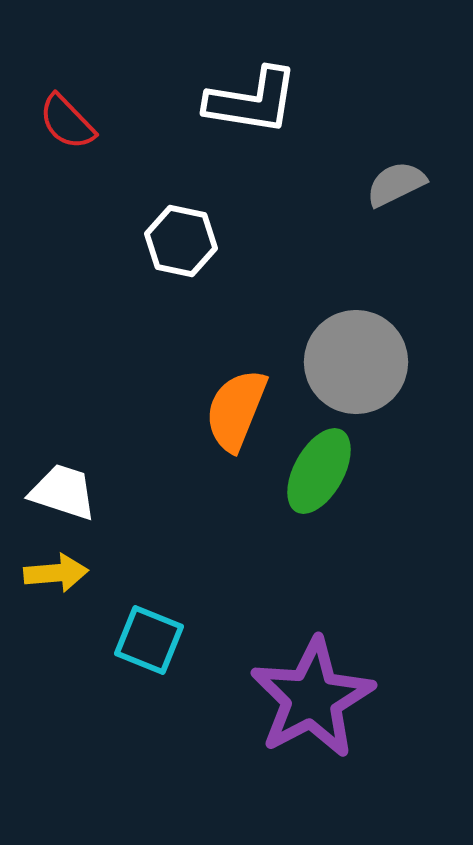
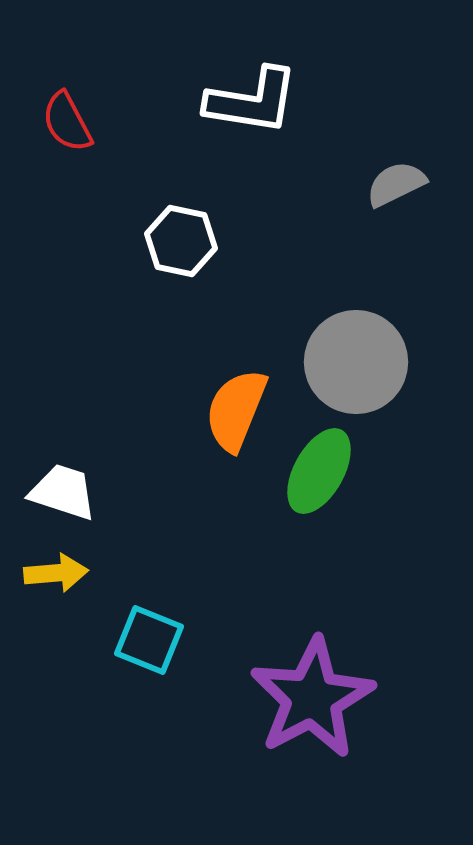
red semicircle: rotated 16 degrees clockwise
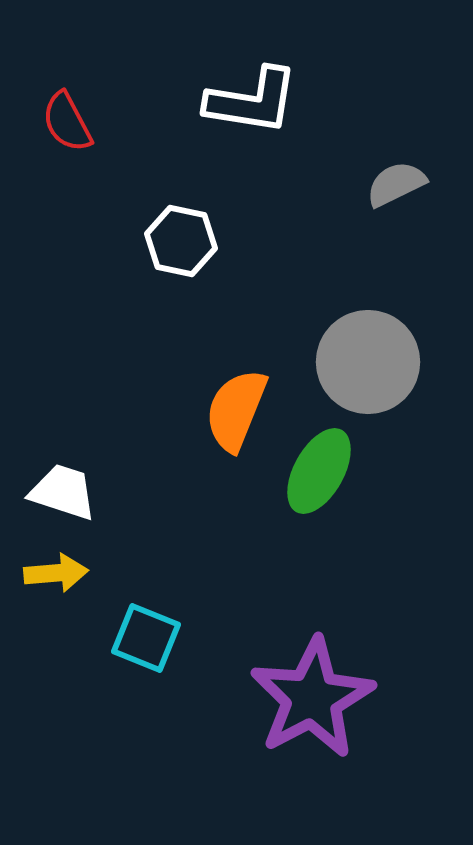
gray circle: moved 12 px right
cyan square: moved 3 px left, 2 px up
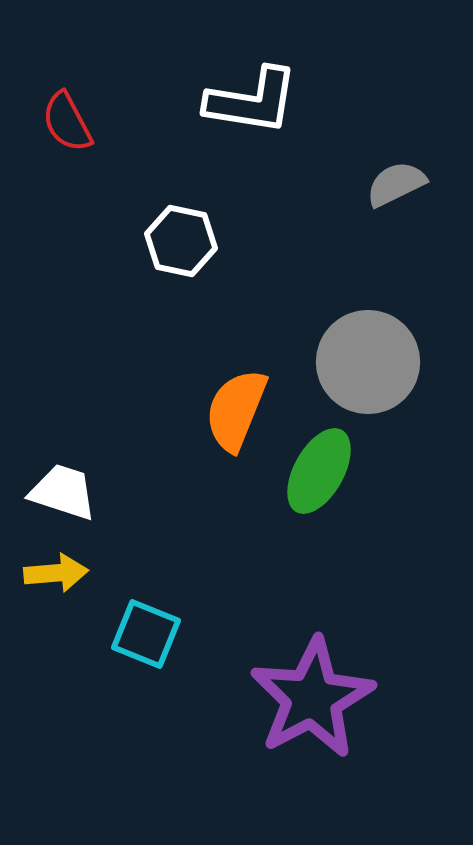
cyan square: moved 4 px up
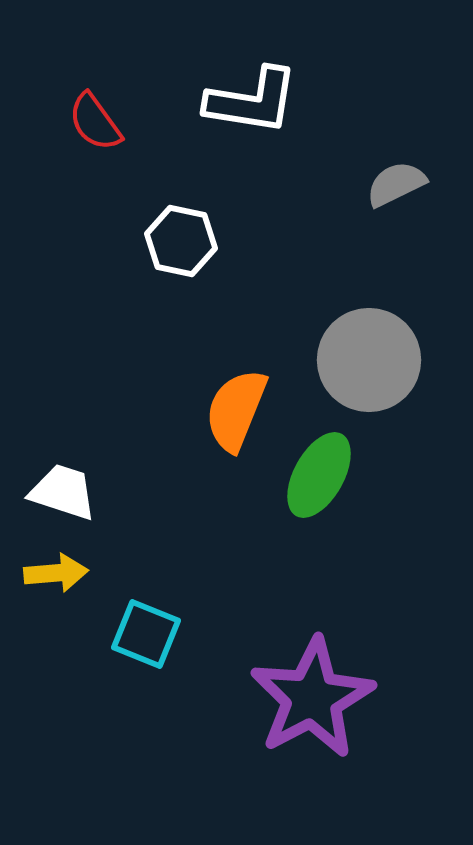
red semicircle: moved 28 px right; rotated 8 degrees counterclockwise
gray circle: moved 1 px right, 2 px up
green ellipse: moved 4 px down
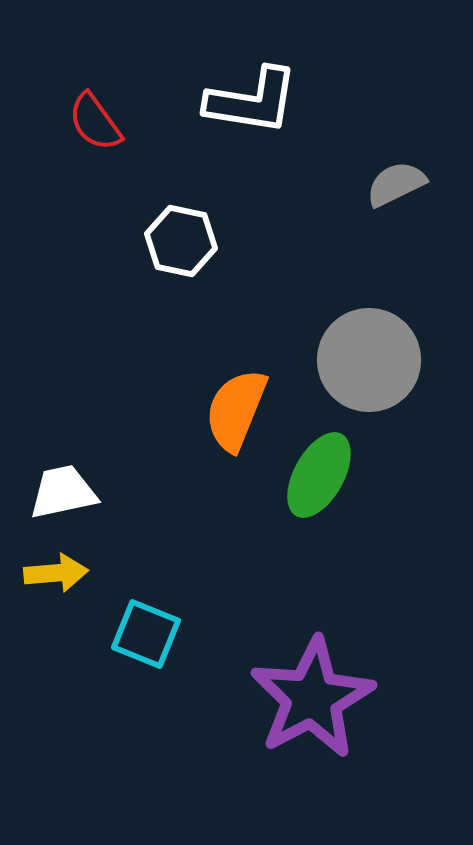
white trapezoid: rotated 30 degrees counterclockwise
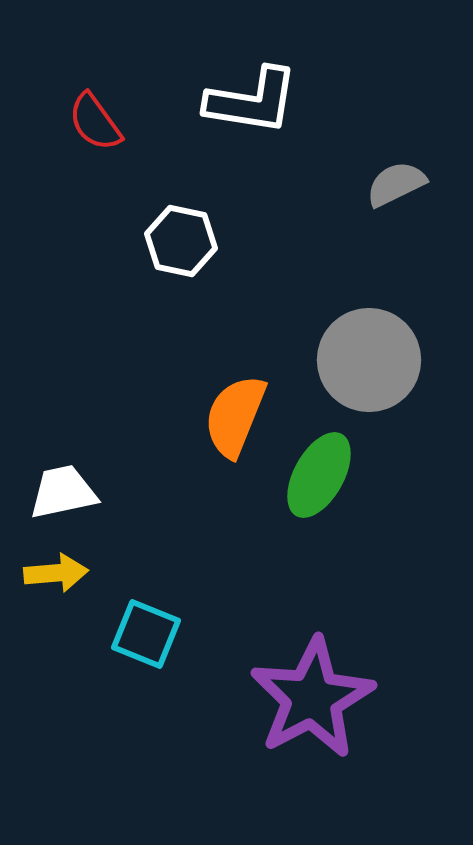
orange semicircle: moved 1 px left, 6 px down
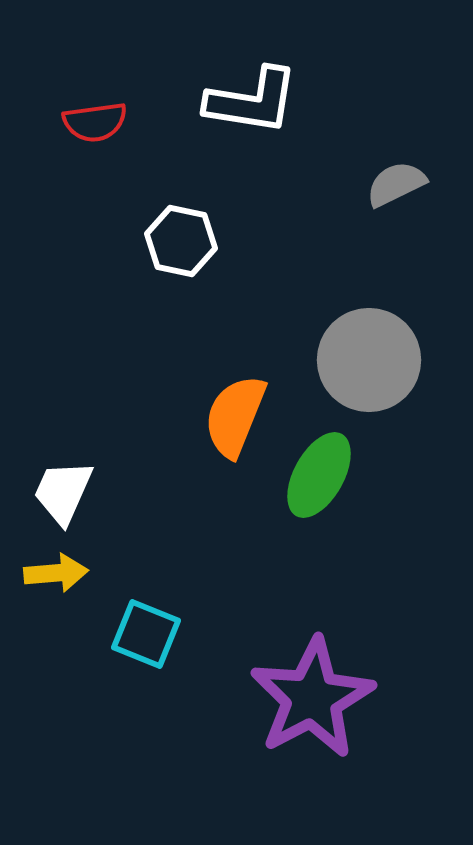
red semicircle: rotated 62 degrees counterclockwise
white trapezoid: rotated 54 degrees counterclockwise
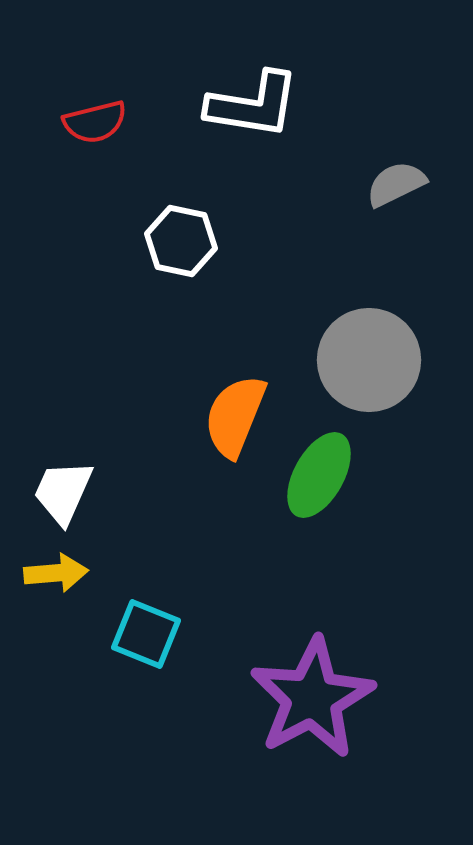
white L-shape: moved 1 px right, 4 px down
red semicircle: rotated 6 degrees counterclockwise
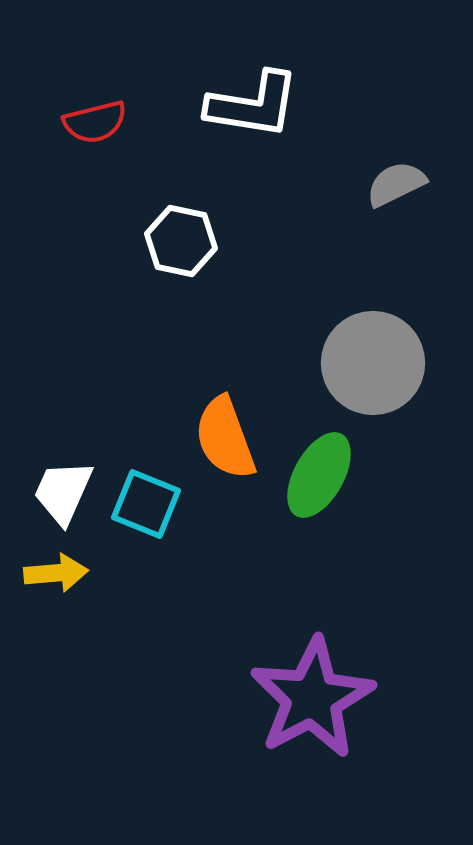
gray circle: moved 4 px right, 3 px down
orange semicircle: moved 10 px left, 22 px down; rotated 42 degrees counterclockwise
cyan square: moved 130 px up
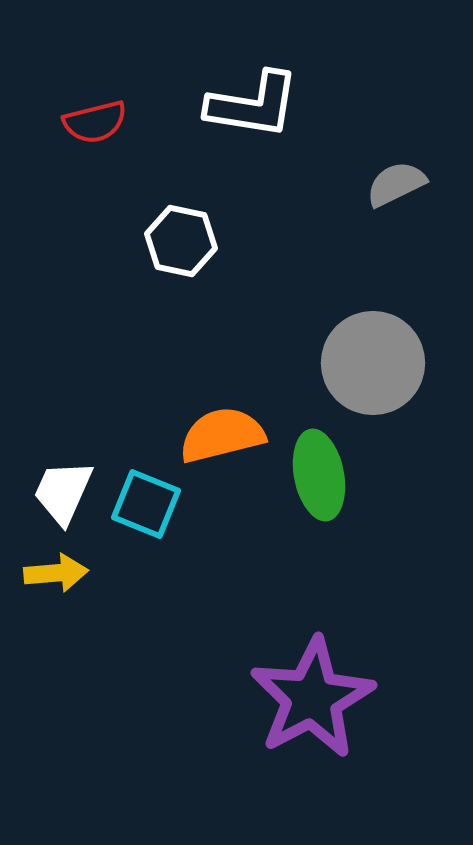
orange semicircle: moved 3 px left, 3 px up; rotated 96 degrees clockwise
green ellipse: rotated 40 degrees counterclockwise
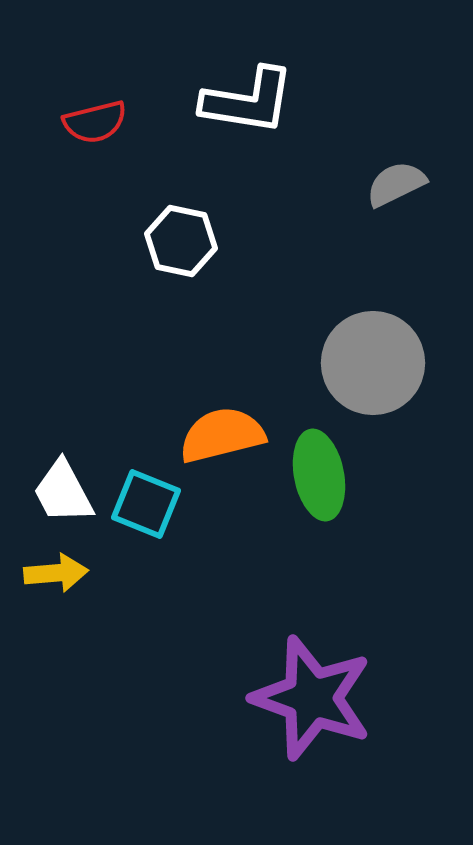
white L-shape: moved 5 px left, 4 px up
white trapezoid: rotated 52 degrees counterclockwise
purple star: rotated 24 degrees counterclockwise
